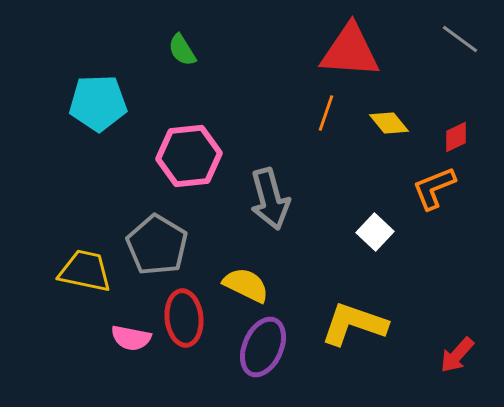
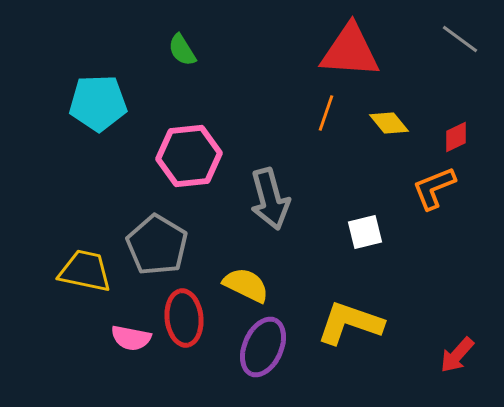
white square: moved 10 px left; rotated 33 degrees clockwise
yellow L-shape: moved 4 px left, 1 px up
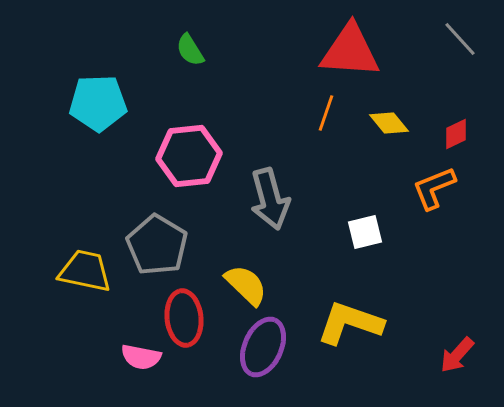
gray line: rotated 12 degrees clockwise
green semicircle: moved 8 px right
red diamond: moved 3 px up
yellow semicircle: rotated 18 degrees clockwise
pink semicircle: moved 10 px right, 19 px down
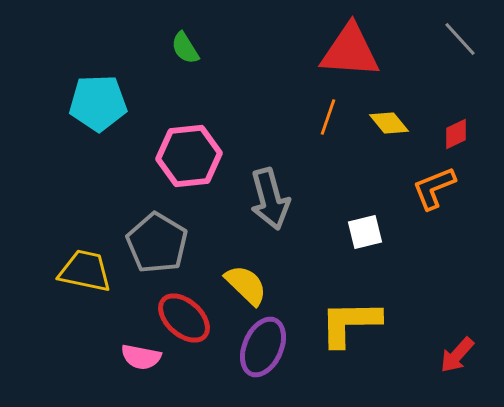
green semicircle: moved 5 px left, 2 px up
orange line: moved 2 px right, 4 px down
gray pentagon: moved 2 px up
red ellipse: rotated 42 degrees counterclockwise
yellow L-shape: rotated 20 degrees counterclockwise
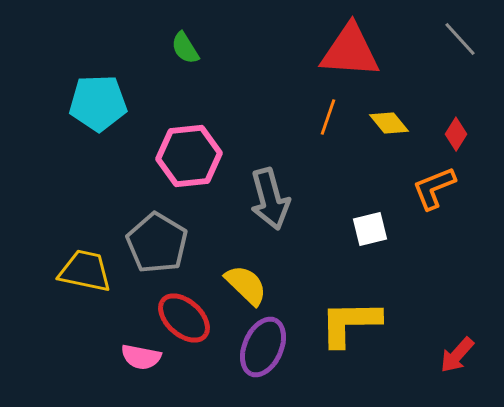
red diamond: rotated 32 degrees counterclockwise
white square: moved 5 px right, 3 px up
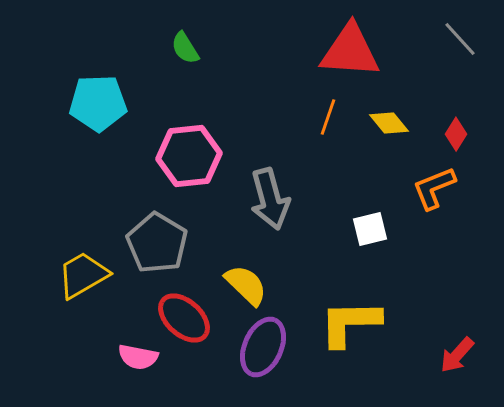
yellow trapezoid: moved 2 px left, 4 px down; rotated 42 degrees counterclockwise
pink semicircle: moved 3 px left
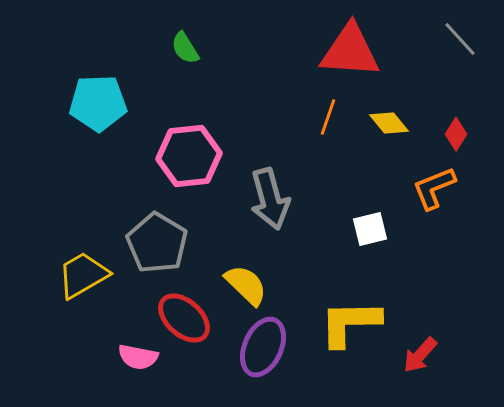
red arrow: moved 37 px left
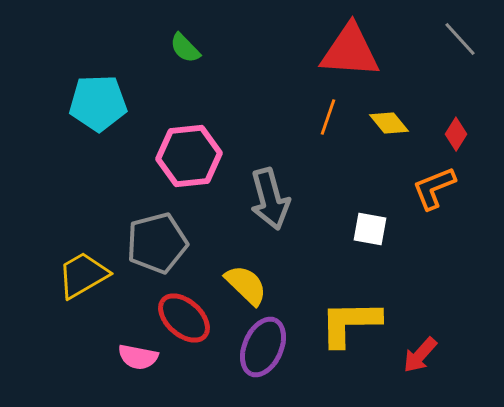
green semicircle: rotated 12 degrees counterclockwise
white square: rotated 24 degrees clockwise
gray pentagon: rotated 26 degrees clockwise
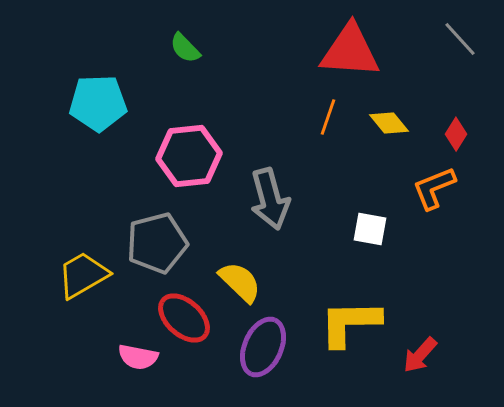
yellow semicircle: moved 6 px left, 3 px up
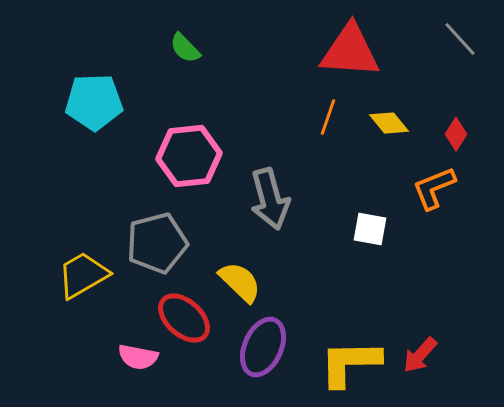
cyan pentagon: moved 4 px left, 1 px up
yellow L-shape: moved 40 px down
